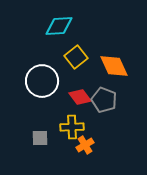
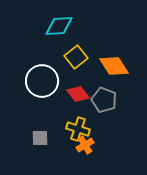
orange diamond: rotated 8 degrees counterclockwise
red diamond: moved 2 px left, 3 px up
yellow cross: moved 6 px right, 2 px down; rotated 20 degrees clockwise
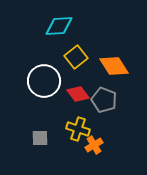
white circle: moved 2 px right
orange cross: moved 9 px right
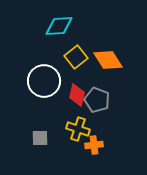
orange diamond: moved 6 px left, 6 px up
red diamond: moved 1 px left, 1 px down; rotated 50 degrees clockwise
gray pentagon: moved 7 px left
orange cross: rotated 24 degrees clockwise
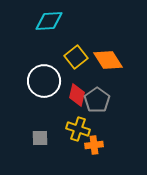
cyan diamond: moved 10 px left, 5 px up
gray pentagon: rotated 15 degrees clockwise
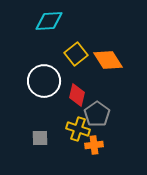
yellow square: moved 3 px up
gray pentagon: moved 14 px down
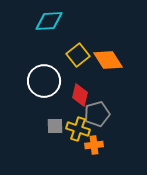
yellow square: moved 2 px right, 1 px down
red diamond: moved 3 px right
gray pentagon: rotated 20 degrees clockwise
gray square: moved 15 px right, 12 px up
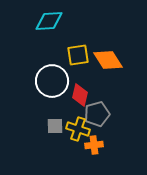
yellow square: rotated 30 degrees clockwise
white circle: moved 8 px right
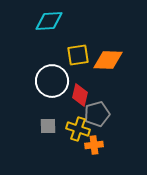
orange diamond: rotated 56 degrees counterclockwise
gray square: moved 7 px left
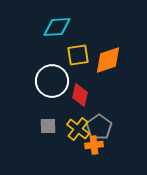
cyan diamond: moved 8 px right, 6 px down
orange diamond: rotated 20 degrees counterclockwise
gray pentagon: moved 2 px right, 13 px down; rotated 20 degrees counterclockwise
yellow cross: rotated 20 degrees clockwise
